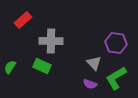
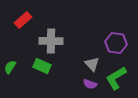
gray triangle: moved 2 px left, 1 px down
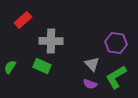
green L-shape: moved 1 px up
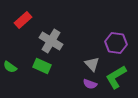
gray cross: rotated 30 degrees clockwise
green semicircle: rotated 88 degrees counterclockwise
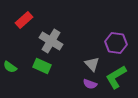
red rectangle: moved 1 px right
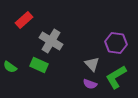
green rectangle: moved 3 px left, 1 px up
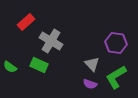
red rectangle: moved 2 px right, 2 px down
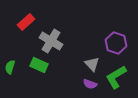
purple hexagon: rotated 10 degrees clockwise
green semicircle: rotated 72 degrees clockwise
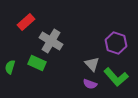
green rectangle: moved 2 px left, 2 px up
green L-shape: rotated 100 degrees counterclockwise
